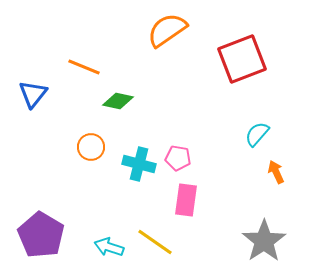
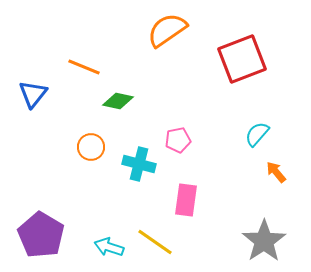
pink pentagon: moved 18 px up; rotated 20 degrees counterclockwise
orange arrow: rotated 15 degrees counterclockwise
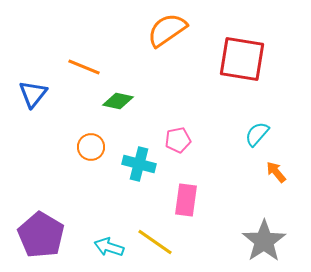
red square: rotated 30 degrees clockwise
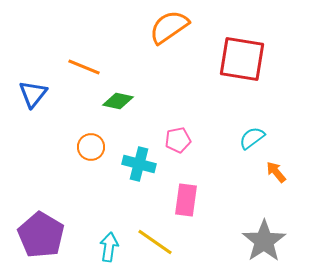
orange semicircle: moved 2 px right, 3 px up
cyan semicircle: moved 5 px left, 4 px down; rotated 12 degrees clockwise
cyan arrow: rotated 80 degrees clockwise
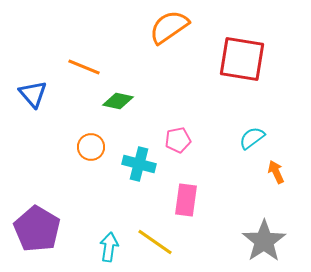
blue triangle: rotated 20 degrees counterclockwise
orange arrow: rotated 15 degrees clockwise
purple pentagon: moved 4 px left, 6 px up
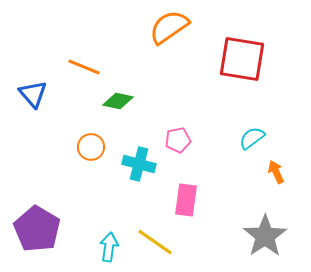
gray star: moved 1 px right, 5 px up
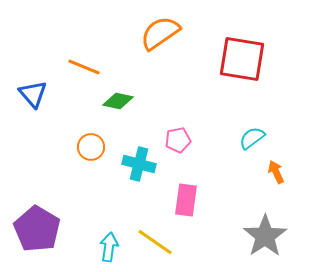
orange semicircle: moved 9 px left, 6 px down
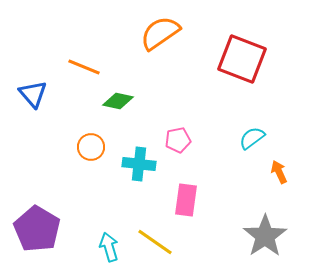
red square: rotated 12 degrees clockwise
cyan cross: rotated 8 degrees counterclockwise
orange arrow: moved 3 px right
cyan arrow: rotated 24 degrees counterclockwise
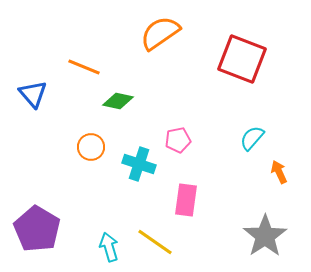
cyan semicircle: rotated 12 degrees counterclockwise
cyan cross: rotated 12 degrees clockwise
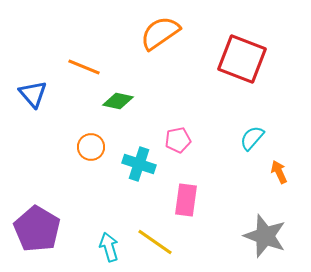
gray star: rotated 18 degrees counterclockwise
